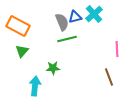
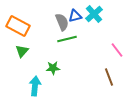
blue triangle: moved 1 px up
pink line: moved 1 px down; rotated 35 degrees counterclockwise
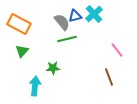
gray semicircle: rotated 18 degrees counterclockwise
orange rectangle: moved 1 px right, 2 px up
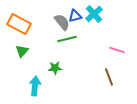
pink line: rotated 35 degrees counterclockwise
green star: moved 2 px right
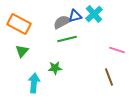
gray semicircle: rotated 78 degrees counterclockwise
cyan arrow: moved 1 px left, 3 px up
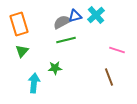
cyan cross: moved 2 px right, 1 px down
orange rectangle: rotated 45 degrees clockwise
green line: moved 1 px left, 1 px down
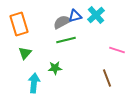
green triangle: moved 3 px right, 2 px down
brown line: moved 2 px left, 1 px down
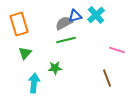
gray semicircle: moved 2 px right, 1 px down
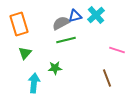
gray semicircle: moved 3 px left
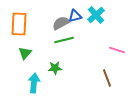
orange rectangle: rotated 20 degrees clockwise
green line: moved 2 px left
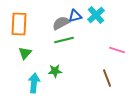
green star: moved 3 px down
